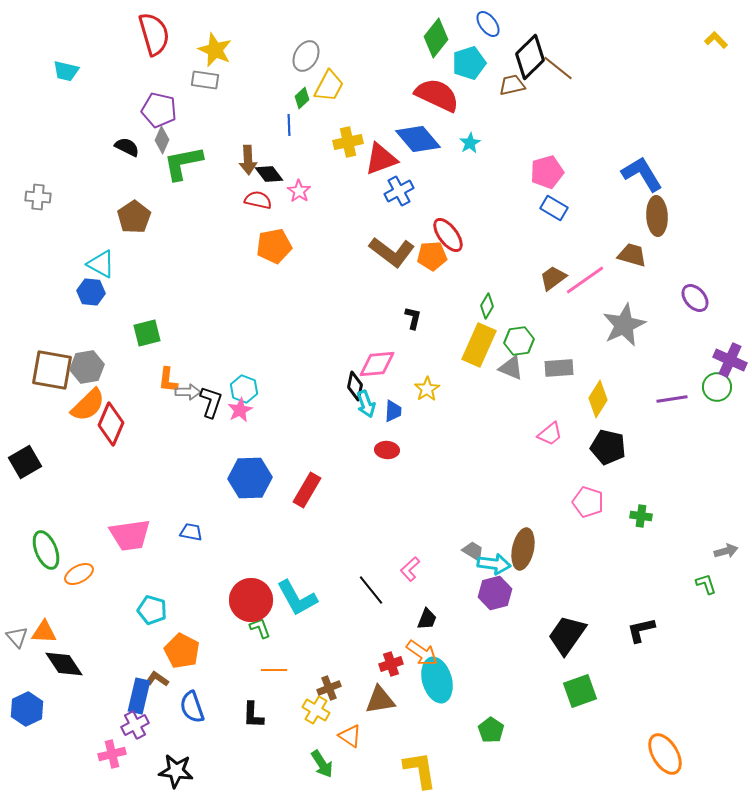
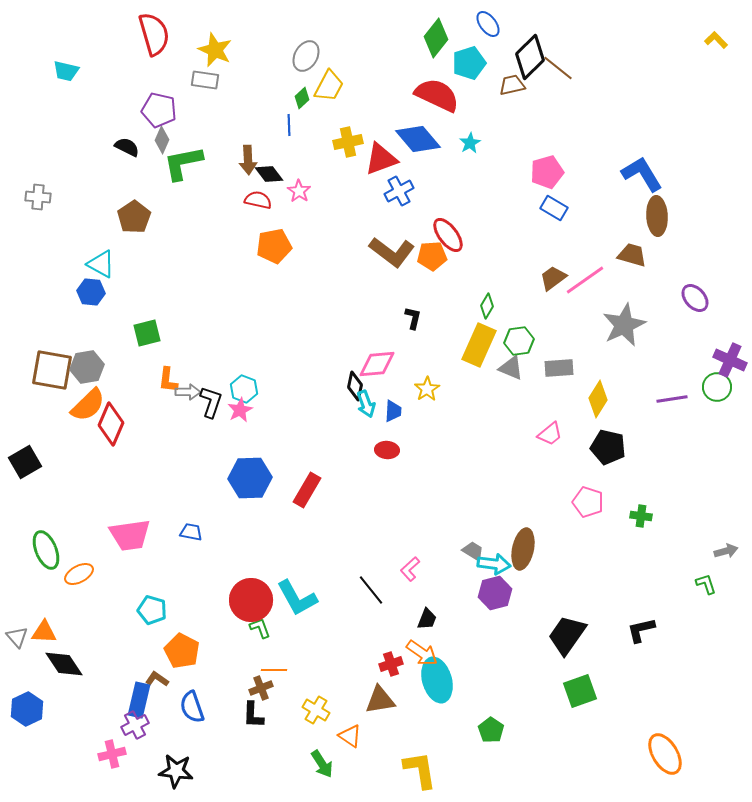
brown cross at (329, 688): moved 68 px left
blue rectangle at (139, 696): moved 4 px down
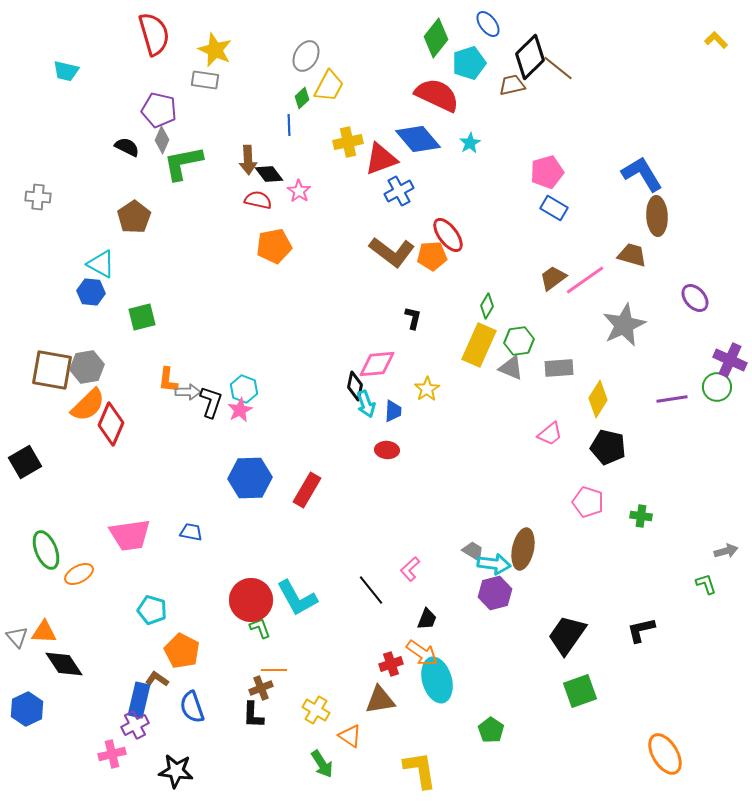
green square at (147, 333): moved 5 px left, 16 px up
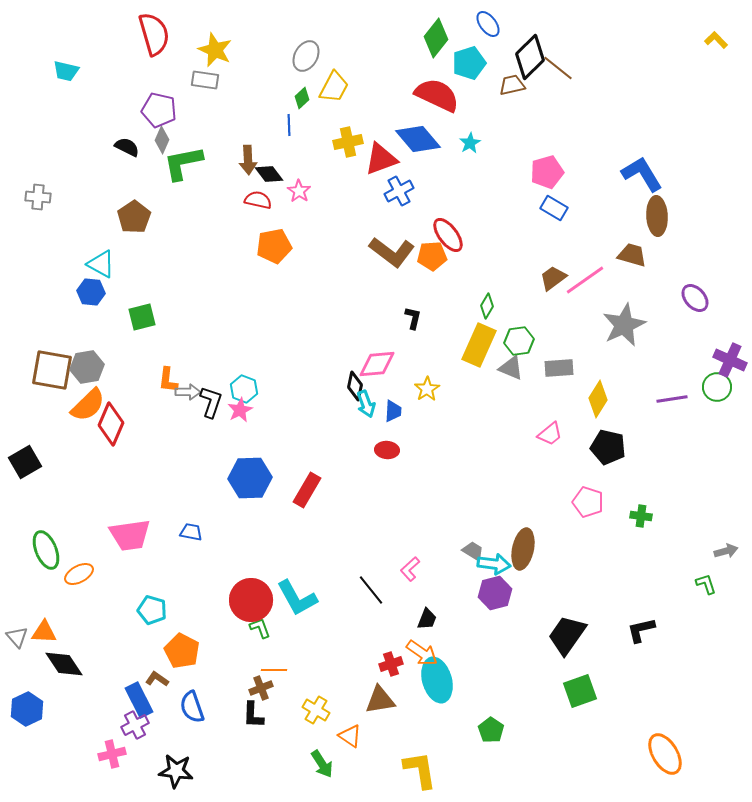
yellow trapezoid at (329, 86): moved 5 px right, 1 px down
blue rectangle at (139, 700): rotated 40 degrees counterclockwise
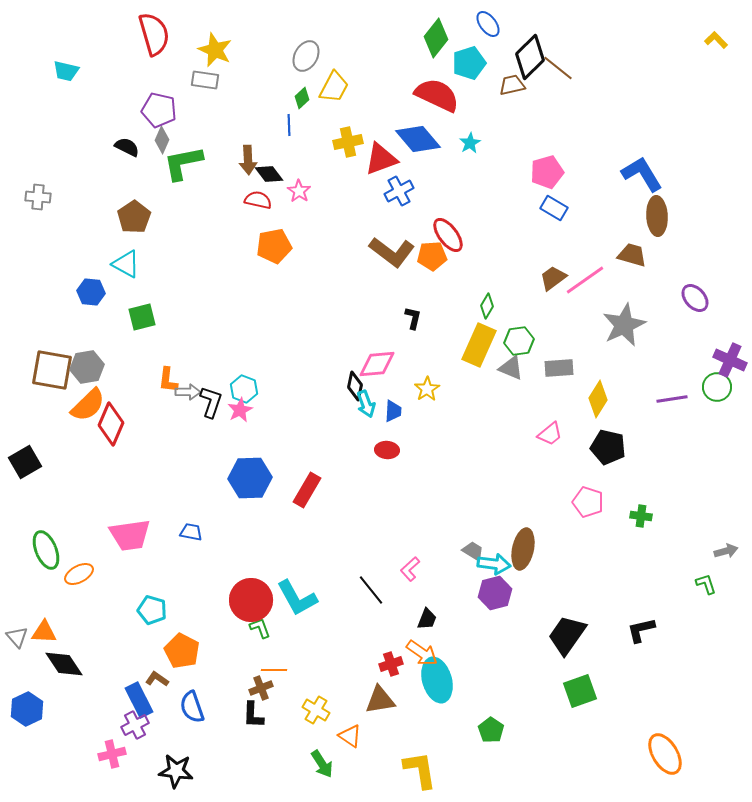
cyan triangle at (101, 264): moved 25 px right
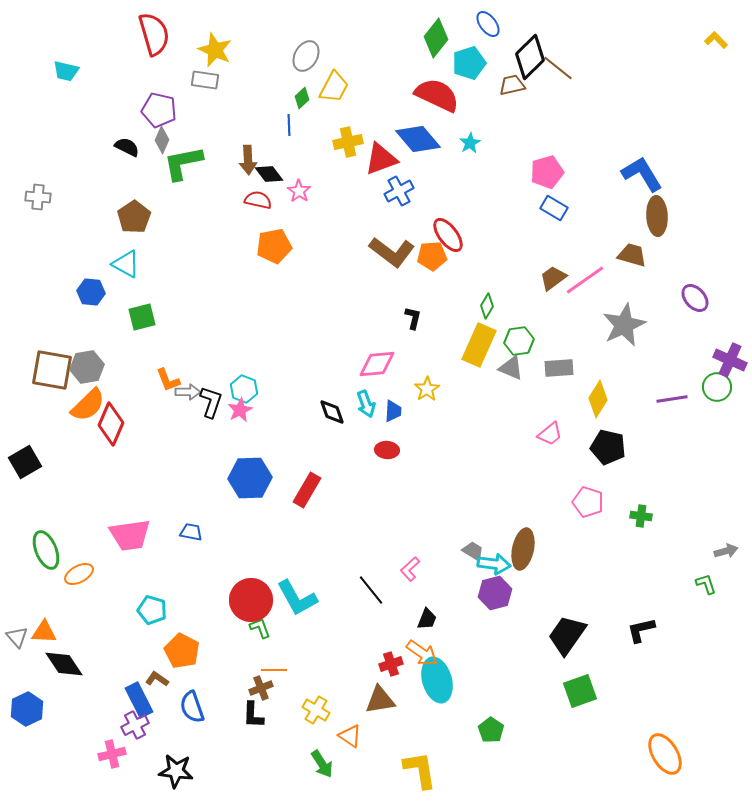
orange L-shape at (168, 380): rotated 28 degrees counterclockwise
black diamond at (355, 386): moved 23 px left, 26 px down; rotated 32 degrees counterclockwise
